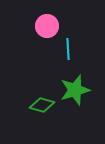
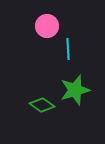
green diamond: rotated 20 degrees clockwise
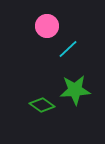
cyan line: rotated 50 degrees clockwise
green star: rotated 12 degrees clockwise
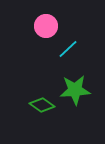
pink circle: moved 1 px left
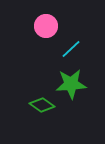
cyan line: moved 3 px right
green star: moved 4 px left, 6 px up
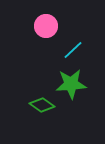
cyan line: moved 2 px right, 1 px down
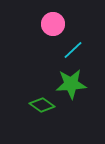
pink circle: moved 7 px right, 2 px up
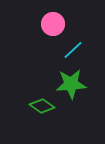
green diamond: moved 1 px down
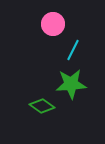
cyan line: rotated 20 degrees counterclockwise
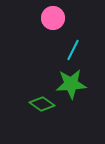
pink circle: moved 6 px up
green diamond: moved 2 px up
